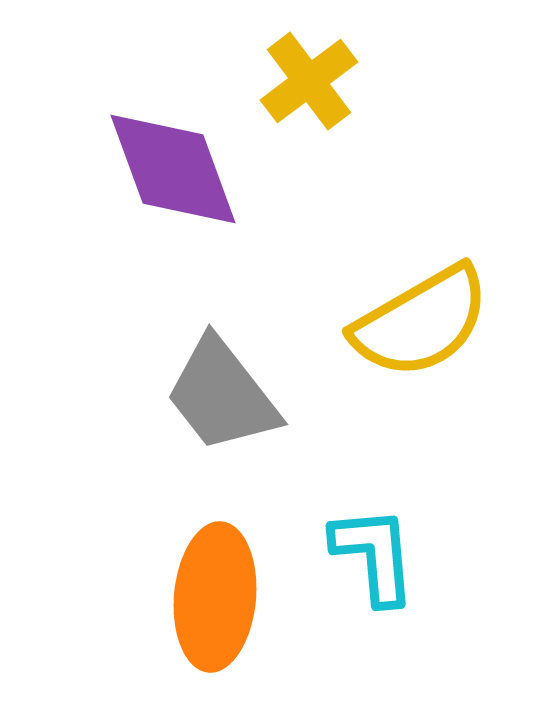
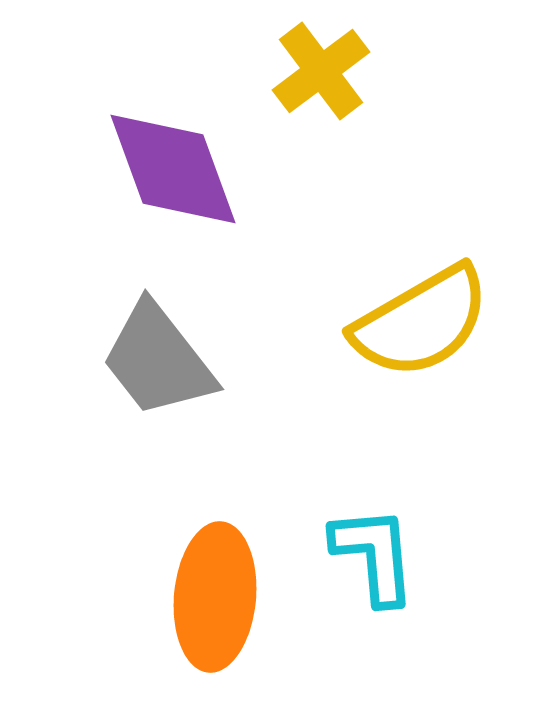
yellow cross: moved 12 px right, 10 px up
gray trapezoid: moved 64 px left, 35 px up
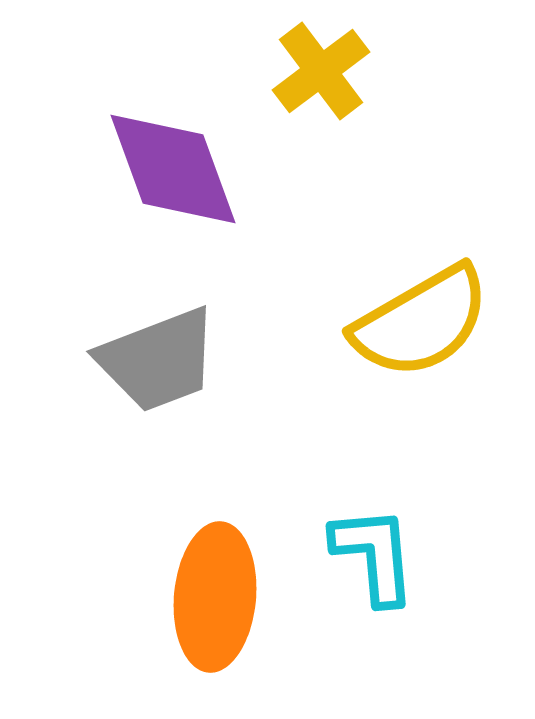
gray trapezoid: rotated 73 degrees counterclockwise
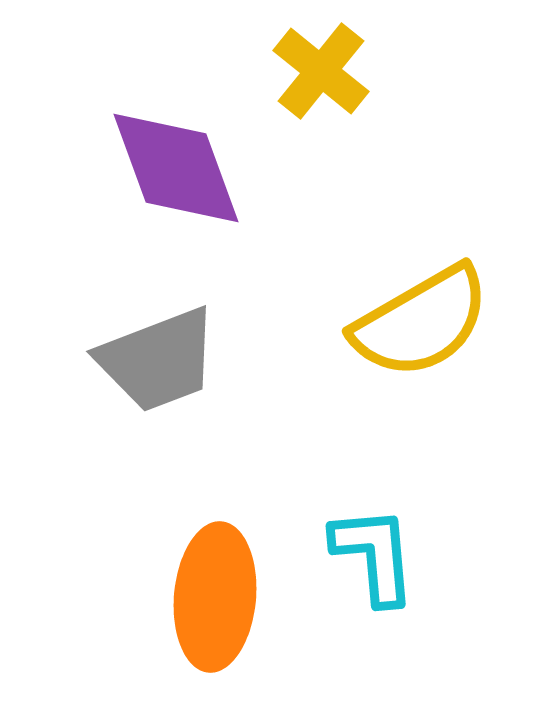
yellow cross: rotated 14 degrees counterclockwise
purple diamond: moved 3 px right, 1 px up
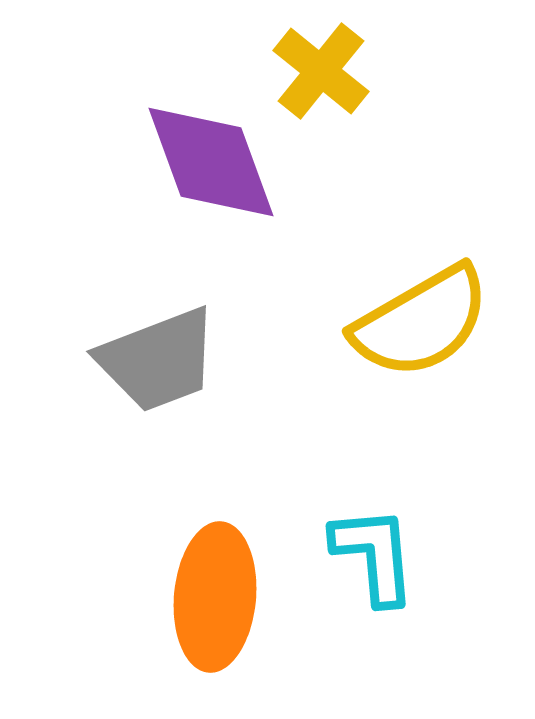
purple diamond: moved 35 px right, 6 px up
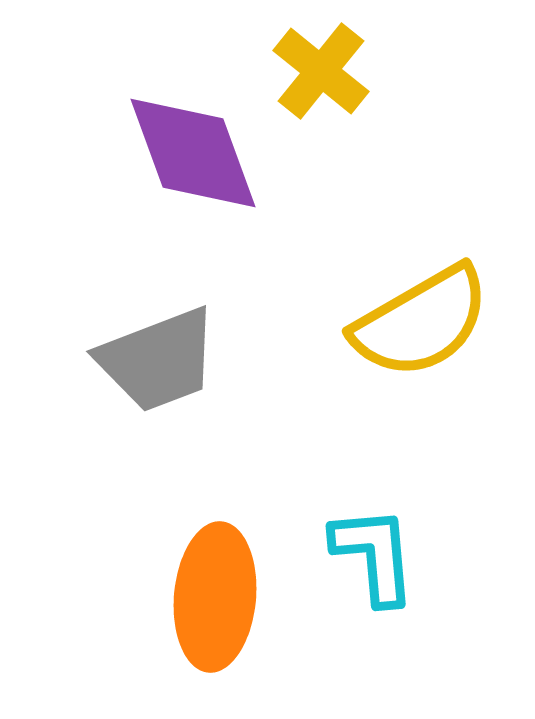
purple diamond: moved 18 px left, 9 px up
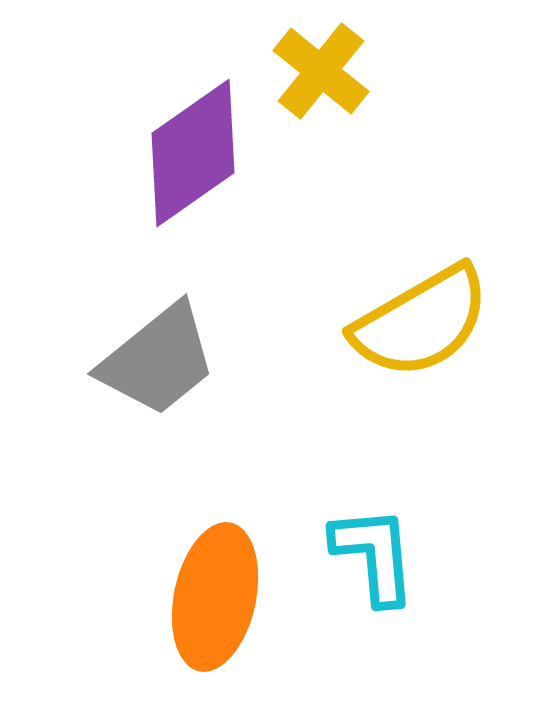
purple diamond: rotated 75 degrees clockwise
gray trapezoid: rotated 18 degrees counterclockwise
orange ellipse: rotated 7 degrees clockwise
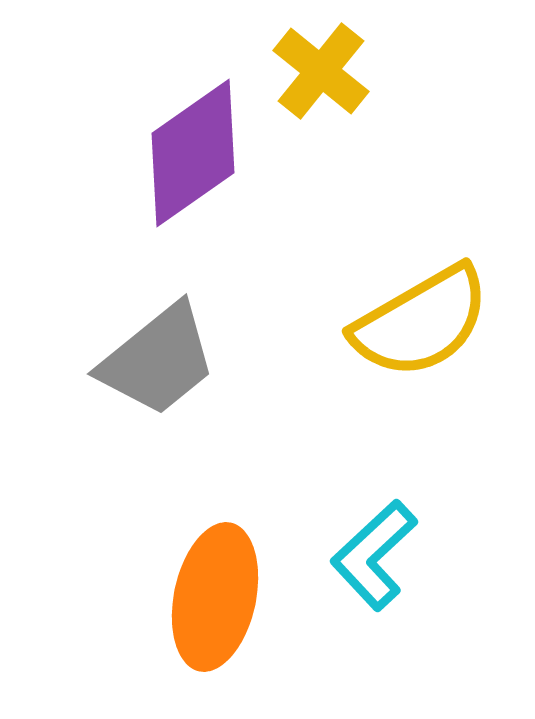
cyan L-shape: rotated 128 degrees counterclockwise
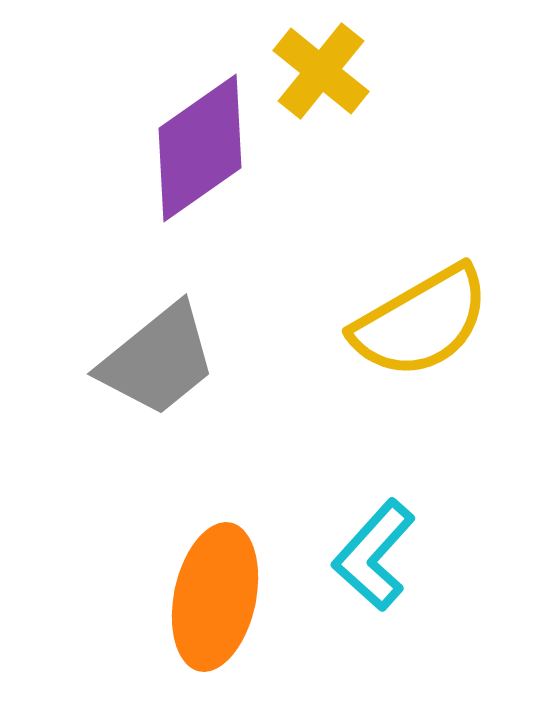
purple diamond: moved 7 px right, 5 px up
cyan L-shape: rotated 5 degrees counterclockwise
